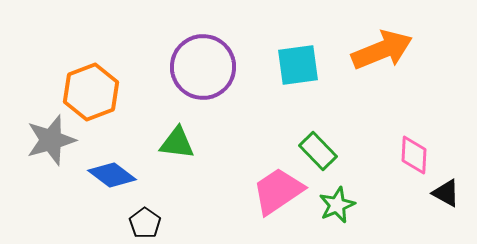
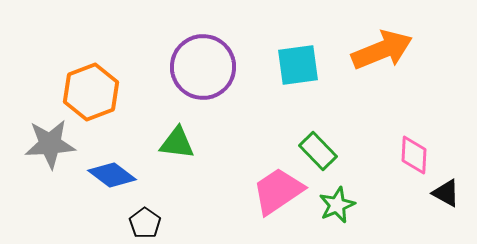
gray star: moved 1 px left, 4 px down; rotated 12 degrees clockwise
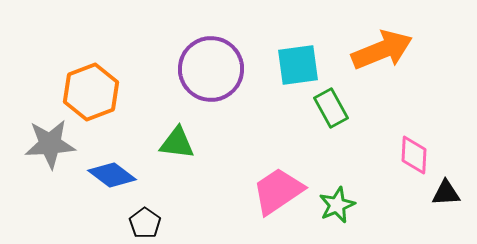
purple circle: moved 8 px right, 2 px down
green rectangle: moved 13 px right, 43 px up; rotated 15 degrees clockwise
black triangle: rotated 32 degrees counterclockwise
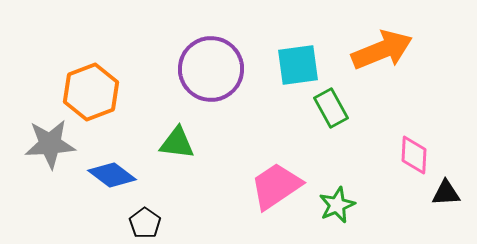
pink trapezoid: moved 2 px left, 5 px up
